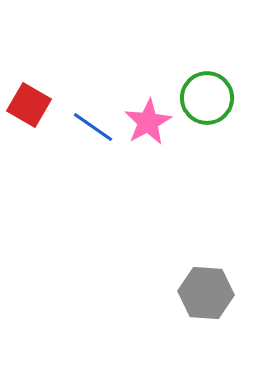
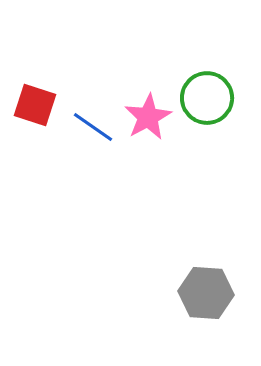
red square: moved 6 px right; rotated 12 degrees counterclockwise
pink star: moved 5 px up
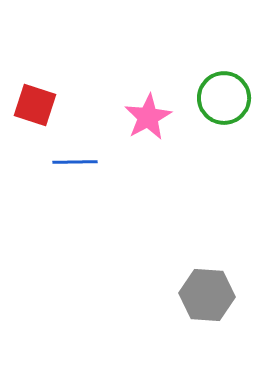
green circle: moved 17 px right
blue line: moved 18 px left, 35 px down; rotated 36 degrees counterclockwise
gray hexagon: moved 1 px right, 2 px down
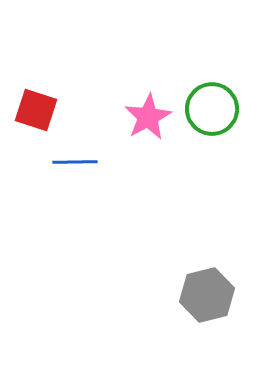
green circle: moved 12 px left, 11 px down
red square: moved 1 px right, 5 px down
gray hexagon: rotated 18 degrees counterclockwise
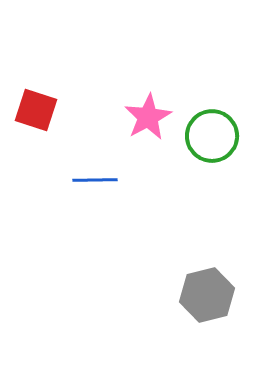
green circle: moved 27 px down
blue line: moved 20 px right, 18 px down
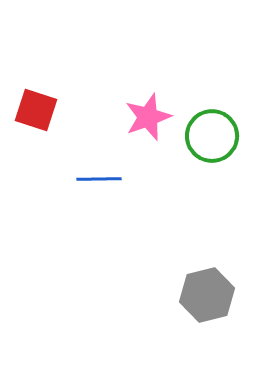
pink star: rotated 9 degrees clockwise
blue line: moved 4 px right, 1 px up
